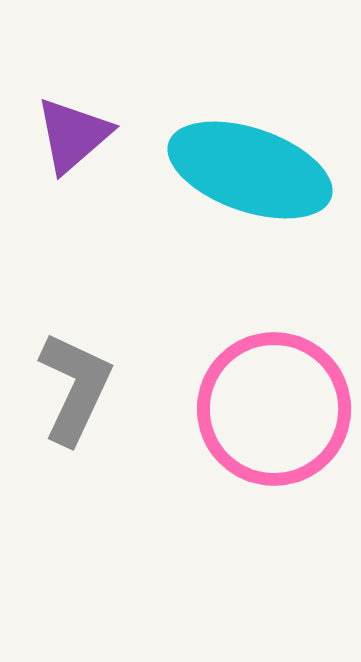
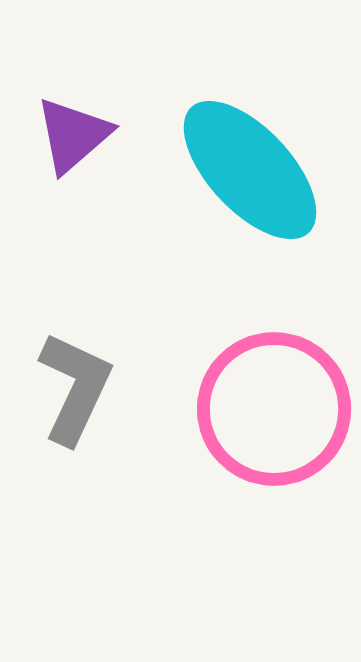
cyan ellipse: rotated 28 degrees clockwise
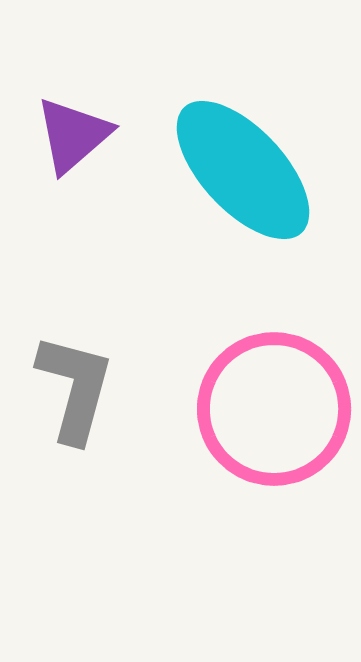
cyan ellipse: moved 7 px left
gray L-shape: rotated 10 degrees counterclockwise
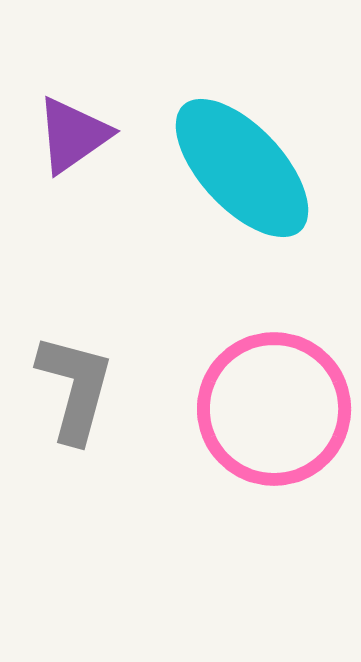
purple triangle: rotated 6 degrees clockwise
cyan ellipse: moved 1 px left, 2 px up
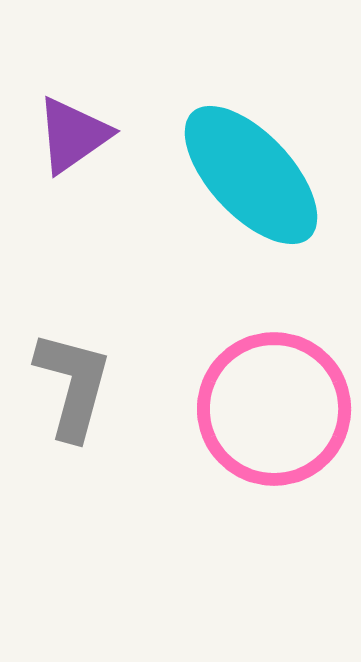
cyan ellipse: moved 9 px right, 7 px down
gray L-shape: moved 2 px left, 3 px up
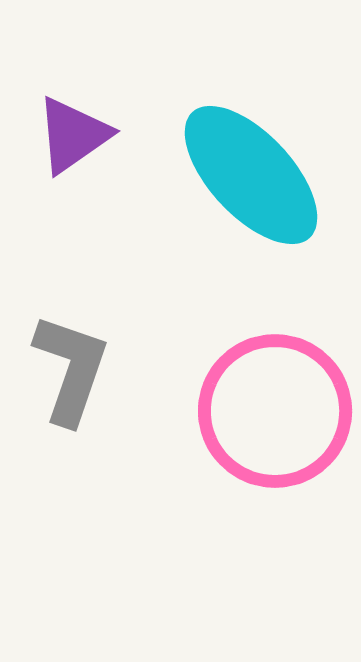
gray L-shape: moved 2 px left, 16 px up; rotated 4 degrees clockwise
pink circle: moved 1 px right, 2 px down
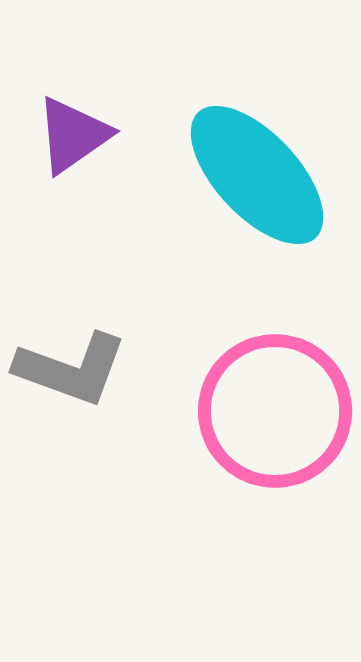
cyan ellipse: moved 6 px right
gray L-shape: rotated 91 degrees clockwise
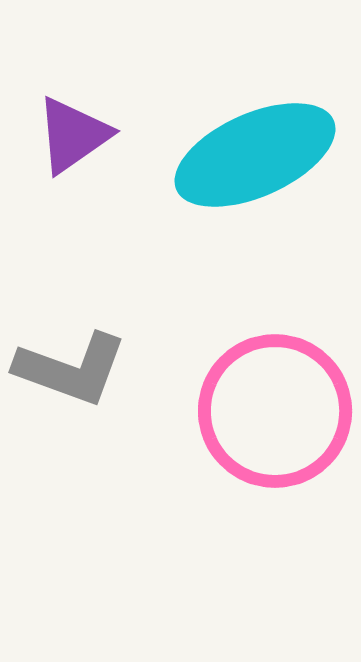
cyan ellipse: moved 2 px left, 20 px up; rotated 71 degrees counterclockwise
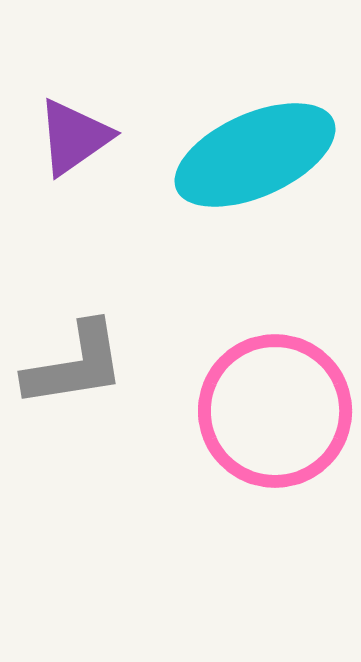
purple triangle: moved 1 px right, 2 px down
gray L-shape: moved 4 px right, 4 px up; rotated 29 degrees counterclockwise
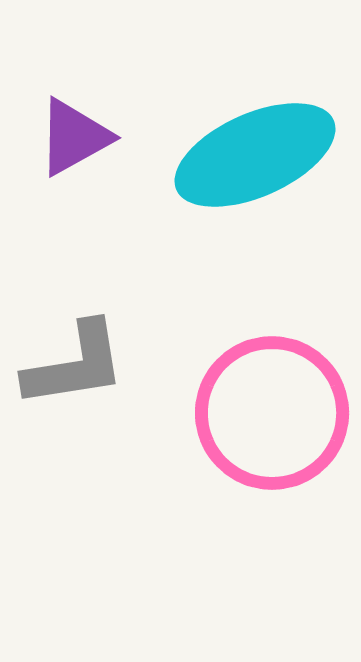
purple triangle: rotated 6 degrees clockwise
pink circle: moved 3 px left, 2 px down
